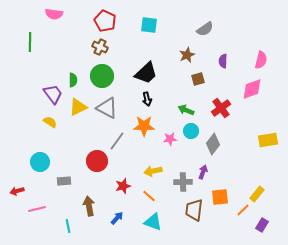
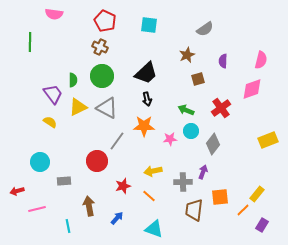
yellow rectangle at (268, 140): rotated 12 degrees counterclockwise
cyan triangle at (153, 222): moved 1 px right, 7 px down
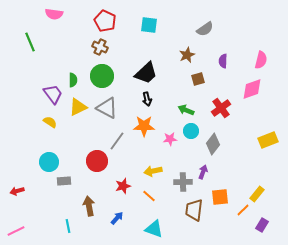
green line at (30, 42): rotated 24 degrees counterclockwise
cyan circle at (40, 162): moved 9 px right
pink line at (37, 209): moved 21 px left, 22 px down; rotated 12 degrees counterclockwise
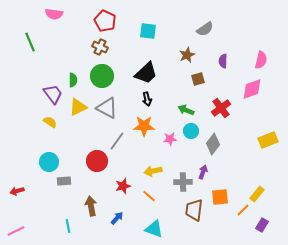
cyan square at (149, 25): moved 1 px left, 6 px down
brown arrow at (89, 206): moved 2 px right
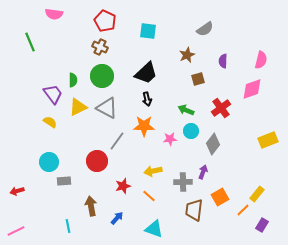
orange square at (220, 197): rotated 24 degrees counterclockwise
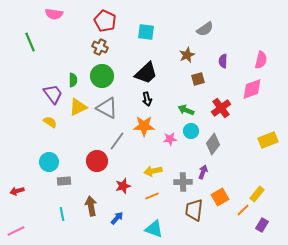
cyan square at (148, 31): moved 2 px left, 1 px down
orange line at (149, 196): moved 3 px right; rotated 64 degrees counterclockwise
cyan line at (68, 226): moved 6 px left, 12 px up
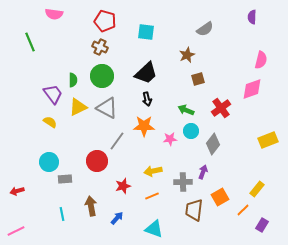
red pentagon at (105, 21): rotated 10 degrees counterclockwise
purple semicircle at (223, 61): moved 29 px right, 44 px up
gray rectangle at (64, 181): moved 1 px right, 2 px up
yellow rectangle at (257, 194): moved 5 px up
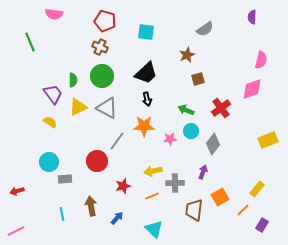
gray cross at (183, 182): moved 8 px left, 1 px down
cyan triangle at (154, 229): rotated 24 degrees clockwise
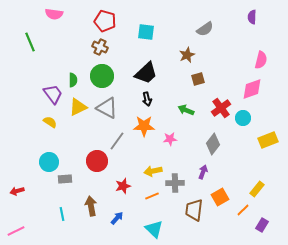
cyan circle at (191, 131): moved 52 px right, 13 px up
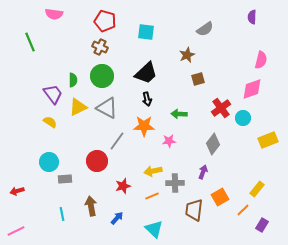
green arrow at (186, 110): moved 7 px left, 4 px down; rotated 21 degrees counterclockwise
pink star at (170, 139): moved 1 px left, 2 px down
